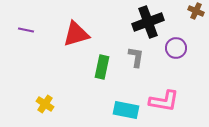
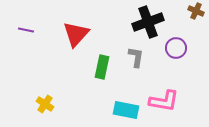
red triangle: rotated 32 degrees counterclockwise
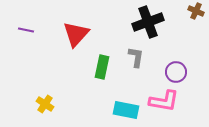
purple circle: moved 24 px down
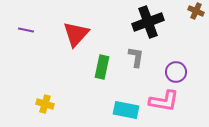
yellow cross: rotated 18 degrees counterclockwise
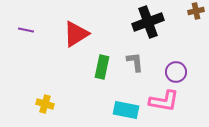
brown cross: rotated 35 degrees counterclockwise
red triangle: rotated 16 degrees clockwise
gray L-shape: moved 1 px left, 5 px down; rotated 15 degrees counterclockwise
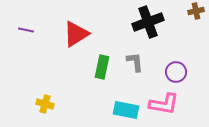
pink L-shape: moved 3 px down
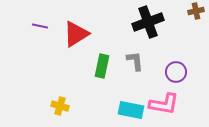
purple line: moved 14 px right, 4 px up
gray L-shape: moved 1 px up
green rectangle: moved 1 px up
yellow cross: moved 15 px right, 2 px down
cyan rectangle: moved 5 px right
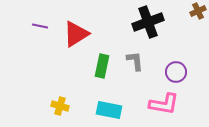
brown cross: moved 2 px right; rotated 14 degrees counterclockwise
cyan rectangle: moved 22 px left
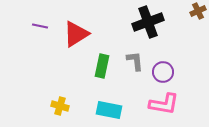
purple circle: moved 13 px left
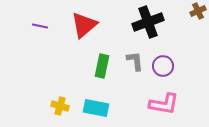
red triangle: moved 8 px right, 9 px up; rotated 8 degrees counterclockwise
purple circle: moved 6 px up
cyan rectangle: moved 13 px left, 2 px up
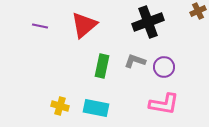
gray L-shape: rotated 65 degrees counterclockwise
purple circle: moved 1 px right, 1 px down
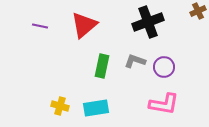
cyan rectangle: rotated 20 degrees counterclockwise
